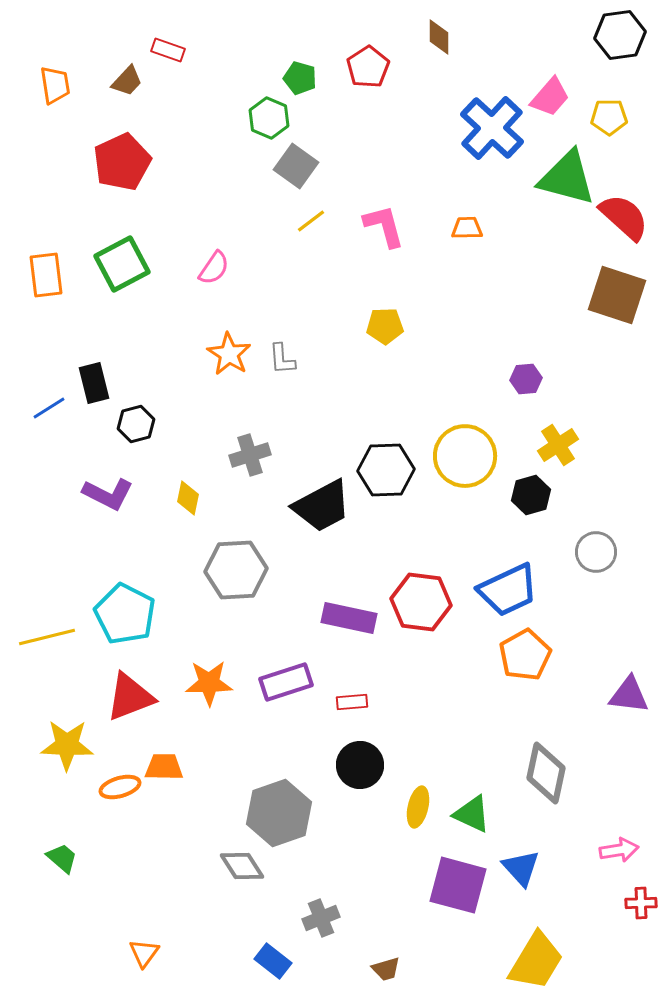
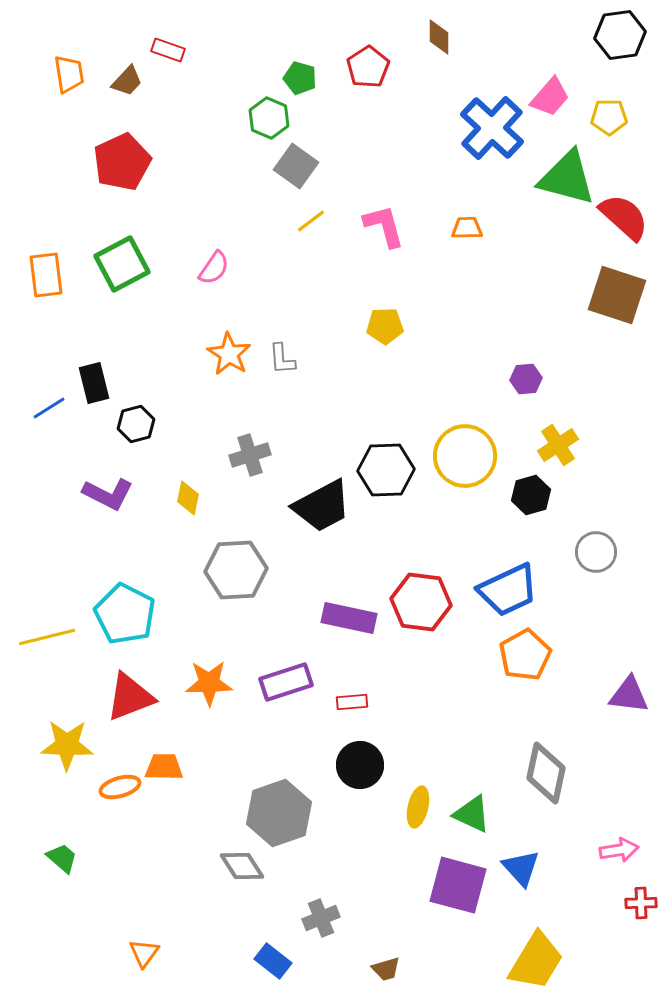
orange trapezoid at (55, 85): moved 14 px right, 11 px up
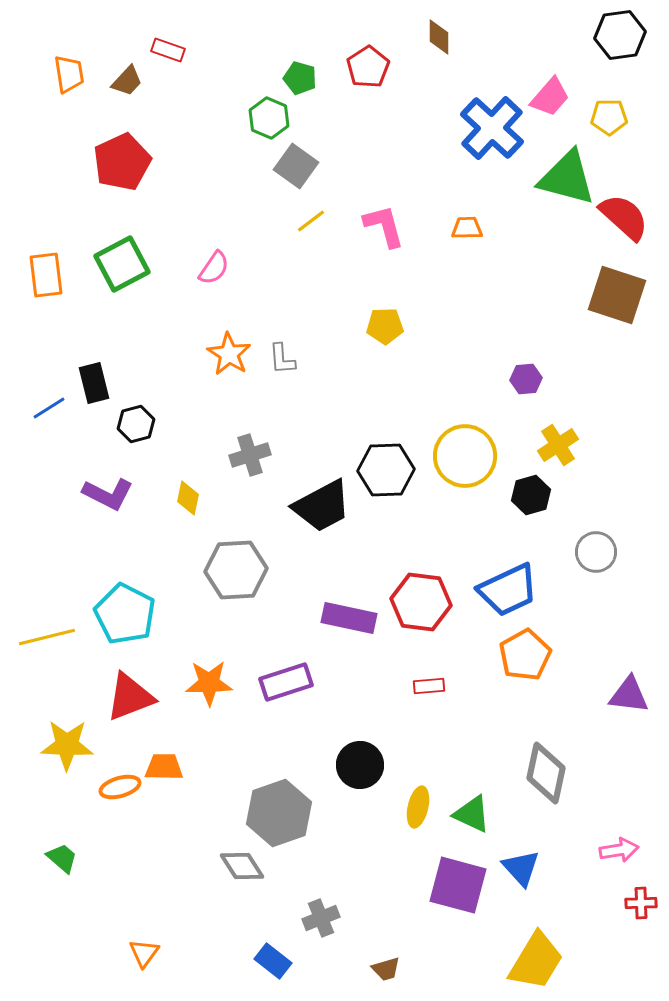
red rectangle at (352, 702): moved 77 px right, 16 px up
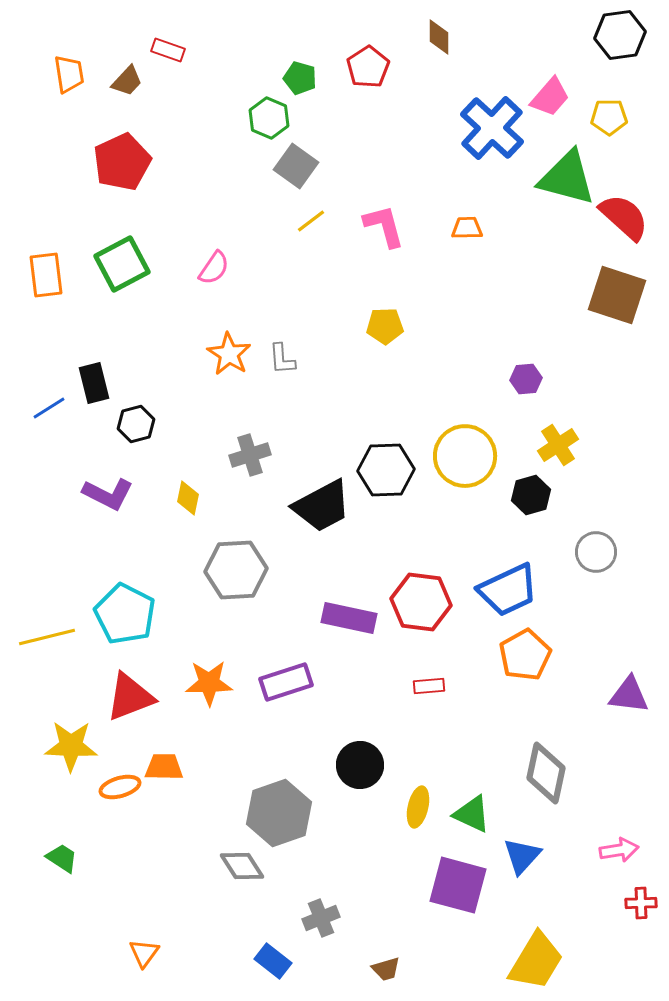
yellow star at (67, 745): moved 4 px right, 1 px down
green trapezoid at (62, 858): rotated 8 degrees counterclockwise
blue triangle at (521, 868): moved 1 px right, 12 px up; rotated 24 degrees clockwise
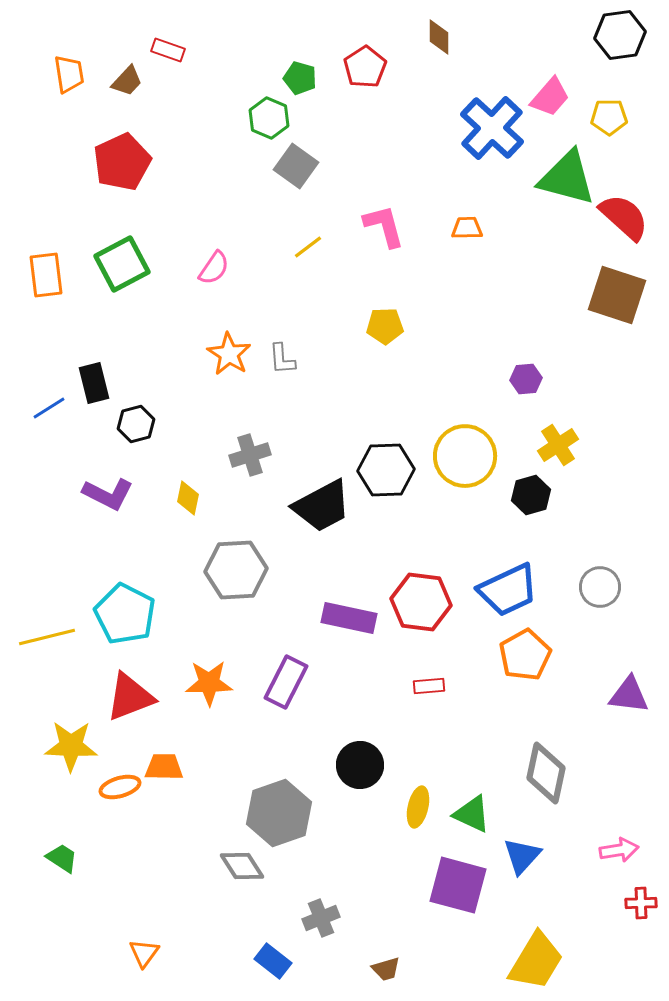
red pentagon at (368, 67): moved 3 px left
yellow line at (311, 221): moved 3 px left, 26 px down
gray circle at (596, 552): moved 4 px right, 35 px down
purple rectangle at (286, 682): rotated 45 degrees counterclockwise
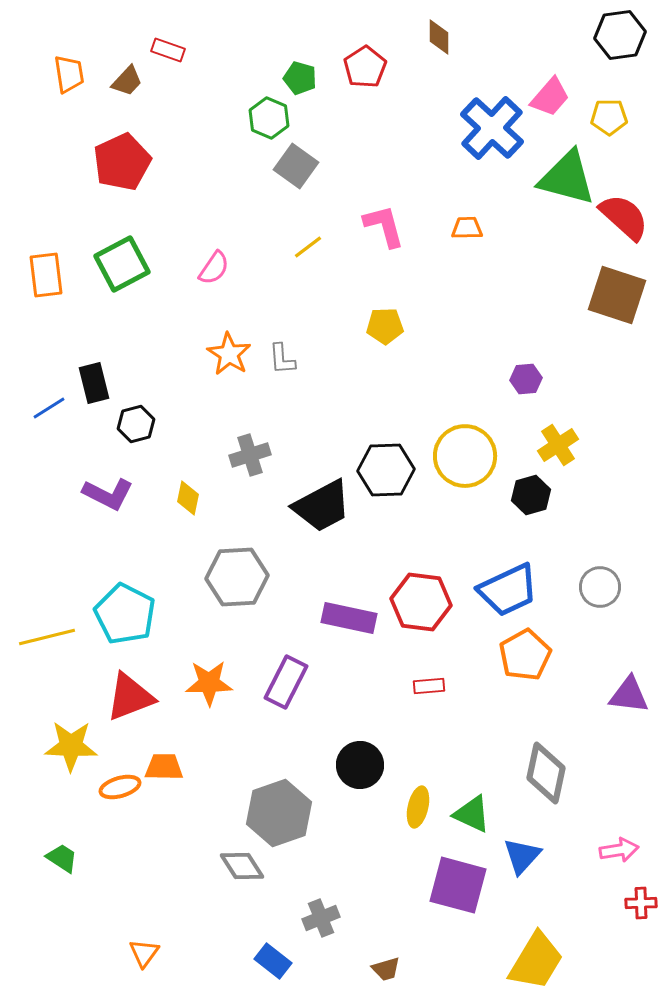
gray hexagon at (236, 570): moved 1 px right, 7 px down
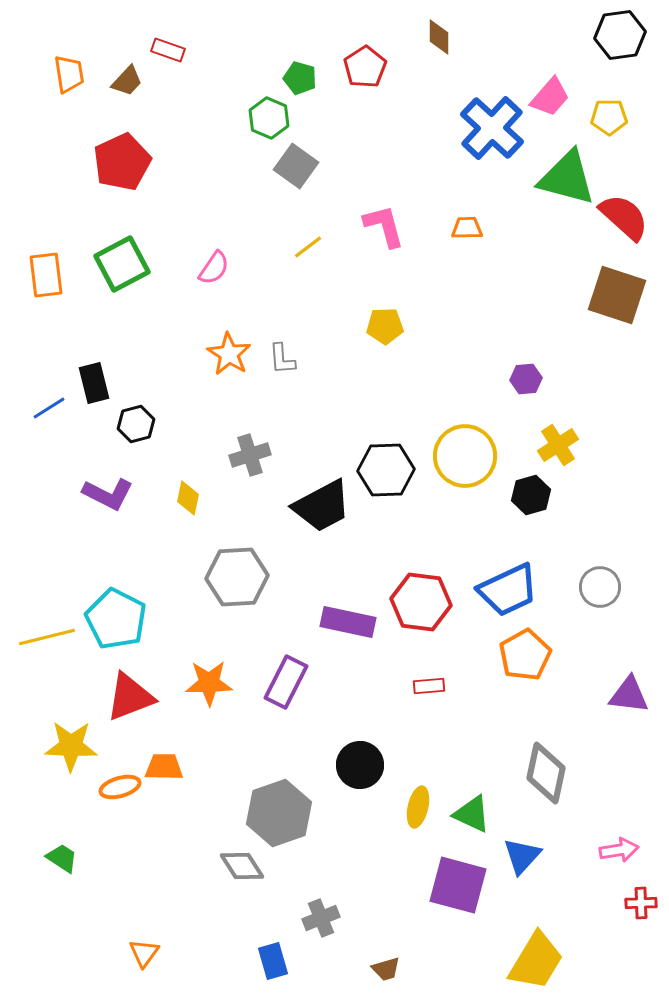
cyan pentagon at (125, 614): moved 9 px left, 5 px down
purple rectangle at (349, 618): moved 1 px left, 4 px down
blue rectangle at (273, 961): rotated 36 degrees clockwise
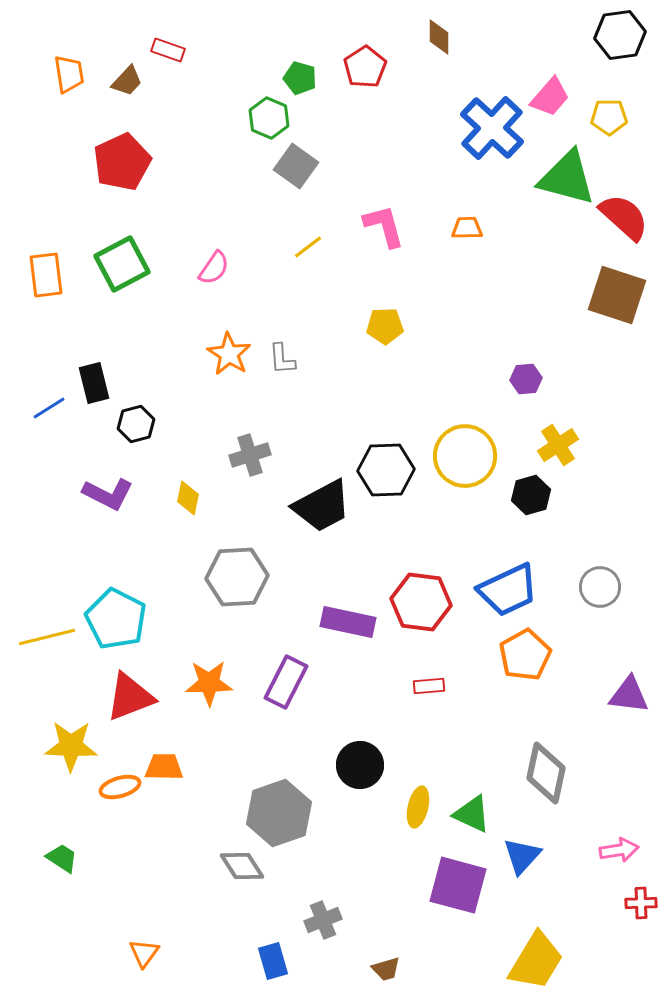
gray cross at (321, 918): moved 2 px right, 2 px down
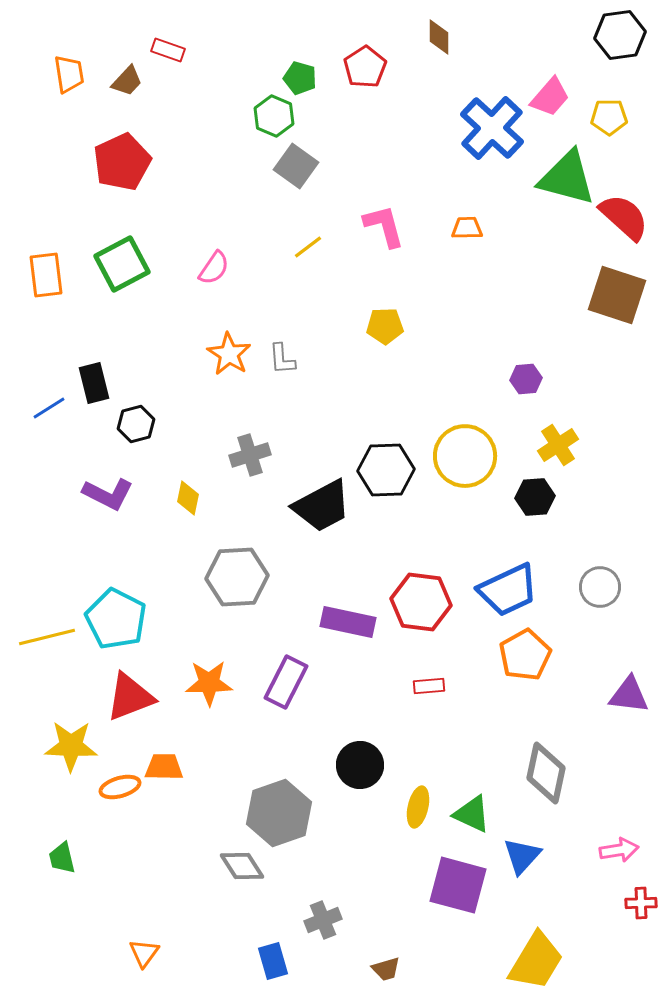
green hexagon at (269, 118): moved 5 px right, 2 px up
black hexagon at (531, 495): moved 4 px right, 2 px down; rotated 12 degrees clockwise
green trapezoid at (62, 858): rotated 136 degrees counterclockwise
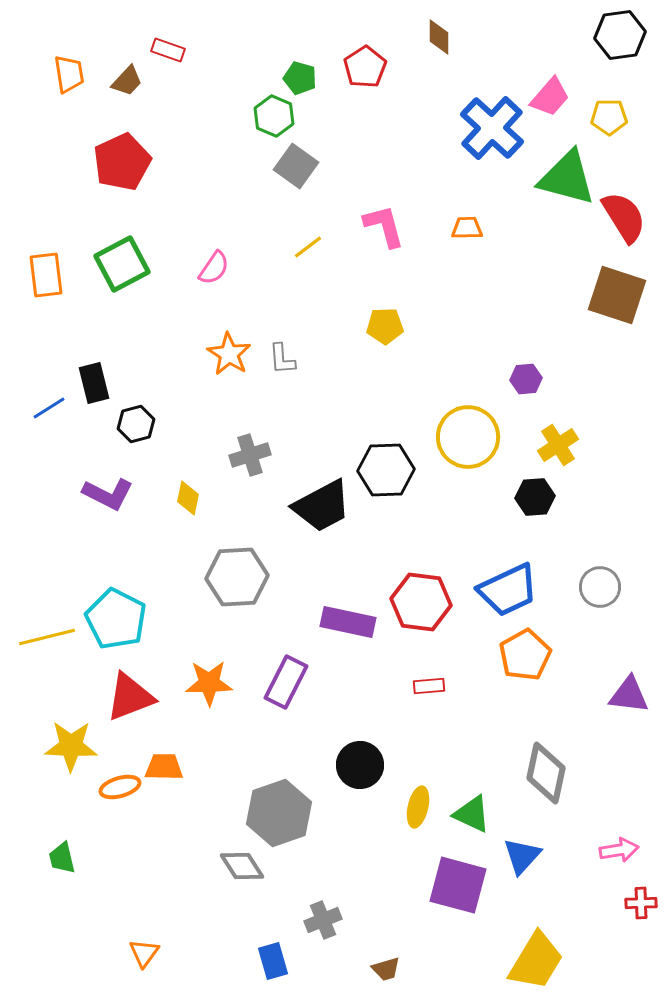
red semicircle at (624, 217): rotated 16 degrees clockwise
yellow circle at (465, 456): moved 3 px right, 19 px up
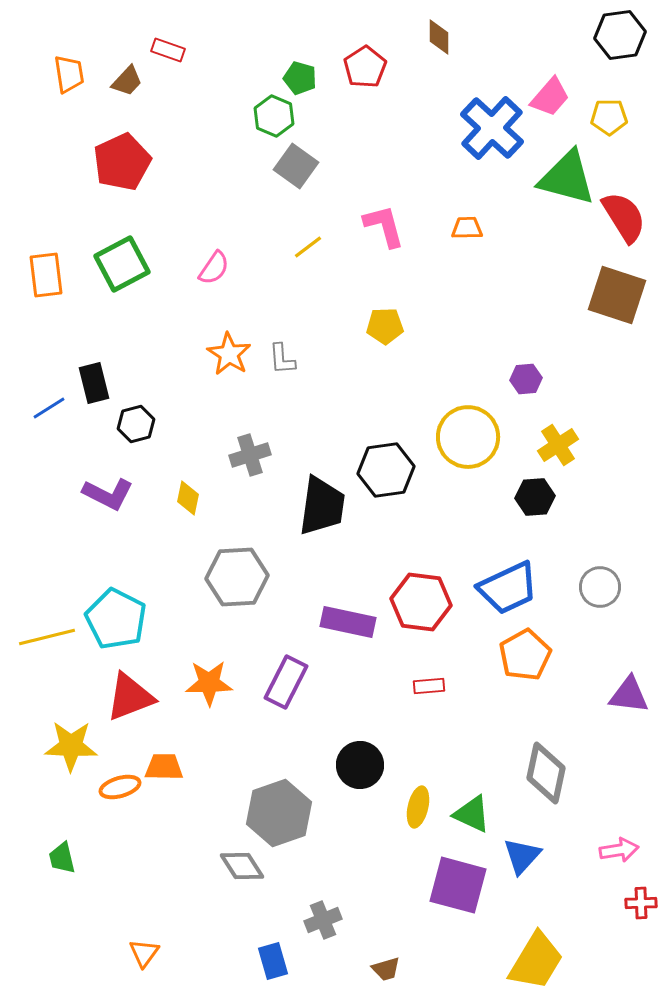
black hexagon at (386, 470): rotated 6 degrees counterclockwise
black trapezoid at (322, 506): rotated 54 degrees counterclockwise
blue trapezoid at (508, 590): moved 2 px up
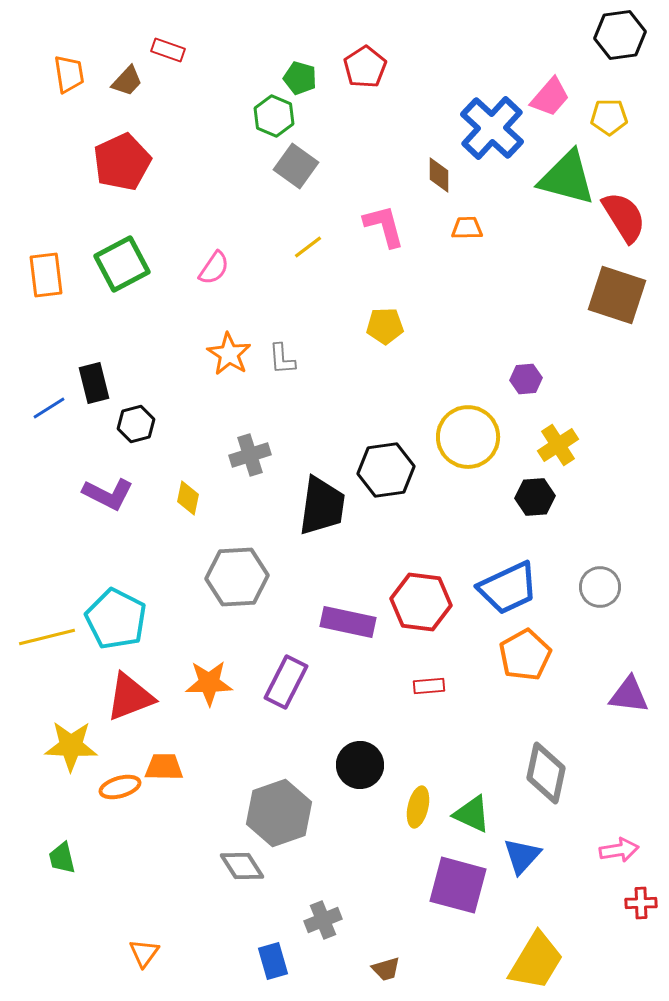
brown diamond at (439, 37): moved 138 px down
